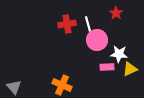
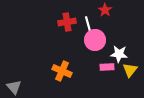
red star: moved 11 px left, 3 px up
red cross: moved 2 px up
pink circle: moved 2 px left
yellow triangle: moved 1 px down; rotated 28 degrees counterclockwise
orange cross: moved 14 px up
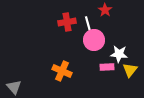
pink circle: moved 1 px left
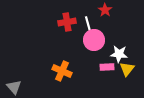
yellow triangle: moved 3 px left, 1 px up
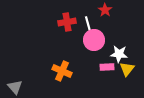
gray triangle: moved 1 px right
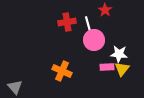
yellow triangle: moved 5 px left
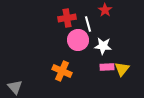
red cross: moved 4 px up
pink circle: moved 16 px left
white star: moved 16 px left, 8 px up
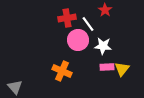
white line: rotated 21 degrees counterclockwise
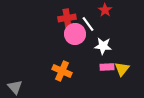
pink circle: moved 3 px left, 6 px up
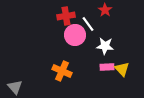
red cross: moved 1 px left, 2 px up
pink circle: moved 1 px down
white star: moved 2 px right
yellow triangle: rotated 21 degrees counterclockwise
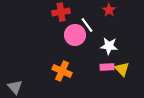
red star: moved 4 px right
red cross: moved 5 px left, 4 px up
white line: moved 1 px left, 1 px down
white star: moved 4 px right
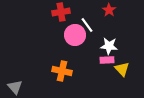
pink rectangle: moved 7 px up
orange cross: rotated 12 degrees counterclockwise
